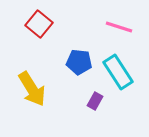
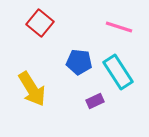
red square: moved 1 px right, 1 px up
purple rectangle: rotated 36 degrees clockwise
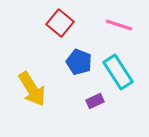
red square: moved 20 px right
pink line: moved 2 px up
blue pentagon: rotated 15 degrees clockwise
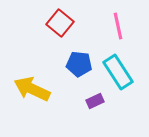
pink line: moved 1 px left, 1 px down; rotated 60 degrees clockwise
blue pentagon: moved 2 px down; rotated 15 degrees counterclockwise
yellow arrow: rotated 147 degrees clockwise
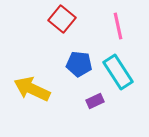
red square: moved 2 px right, 4 px up
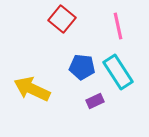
blue pentagon: moved 3 px right, 3 px down
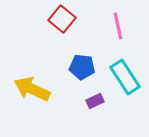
cyan rectangle: moved 7 px right, 5 px down
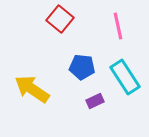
red square: moved 2 px left
yellow arrow: rotated 9 degrees clockwise
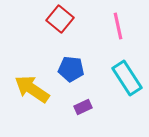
blue pentagon: moved 11 px left, 2 px down
cyan rectangle: moved 2 px right, 1 px down
purple rectangle: moved 12 px left, 6 px down
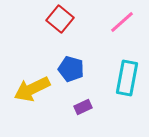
pink line: moved 4 px right, 4 px up; rotated 60 degrees clockwise
blue pentagon: rotated 10 degrees clockwise
cyan rectangle: rotated 44 degrees clockwise
yellow arrow: rotated 60 degrees counterclockwise
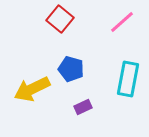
cyan rectangle: moved 1 px right, 1 px down
